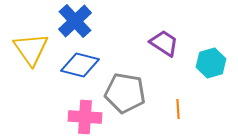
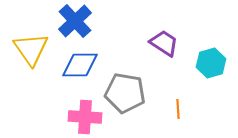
blue diamond: rotated 15 degrees counterclockwise
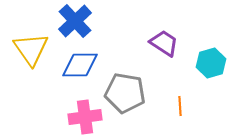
orange line: moved 2 px right, 3 px up
pink cross: rotated 12 degrees counterclockwise
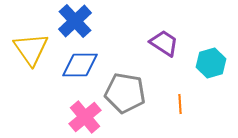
orange line: moved 2 px up
pink cross: rotated 32 degrees counterclockwise
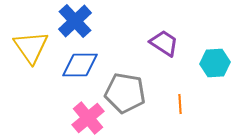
yellow triangle: moved 2 px up
cyan hexagon: moved 4 px right; rotated 12 degrees clockwise
pink cross: moved 3 px right, 1 px down
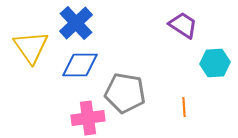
blue cross: moved 1 px right, 2 px down
purple trapezoid: moved 19 px right, 18 px up
orange line: moved 4 px right, 3 px down
pink cross: rotated 32 degrees clockwise
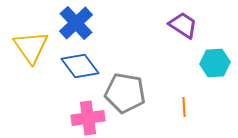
blue diamond: moved 1 px down; rotated 54 degrees clockwise
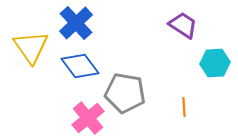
pink cross: rotated 32 degrees counterclockwise
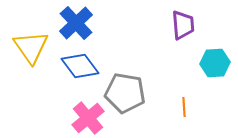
purple trapezoid: rotated 52 degrees clockwise
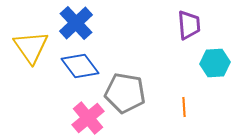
purple trapezoid: moved 6 px right
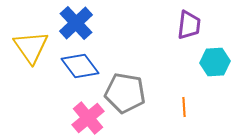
purple trapezoid: rotated 12 degrees clockwise
cyan hexagon: moved 1 px up
